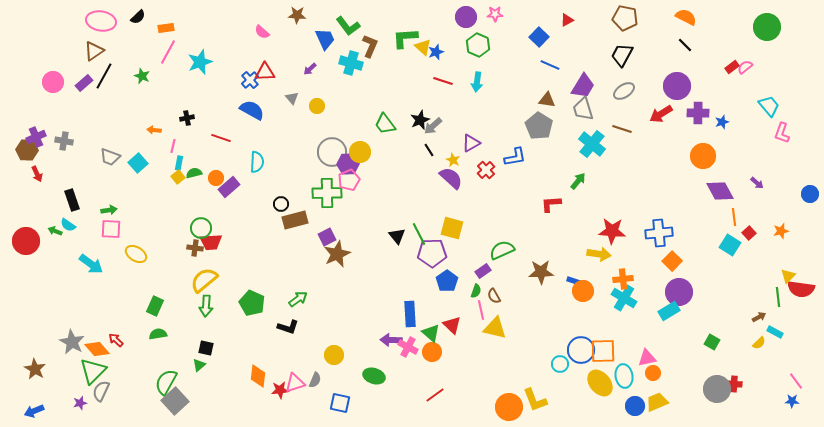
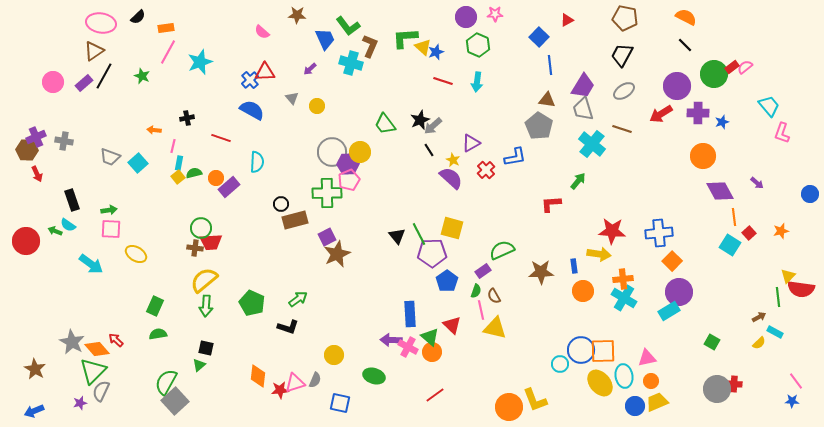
pink ellipse at (101, 21): moved 2 px down
green circle at (767, 27): moved 53 px left, 47 px down
blue line at (550, 65): rotated 60 degrees clockwise
blue rectangle at (574, 281): moved 15 px up; rotated 64 degrees clockwise
green triangle at (431, 333): moved 1 px left, 4 px down
orange circle at (653, 373): moved 2 px left, 8 px down
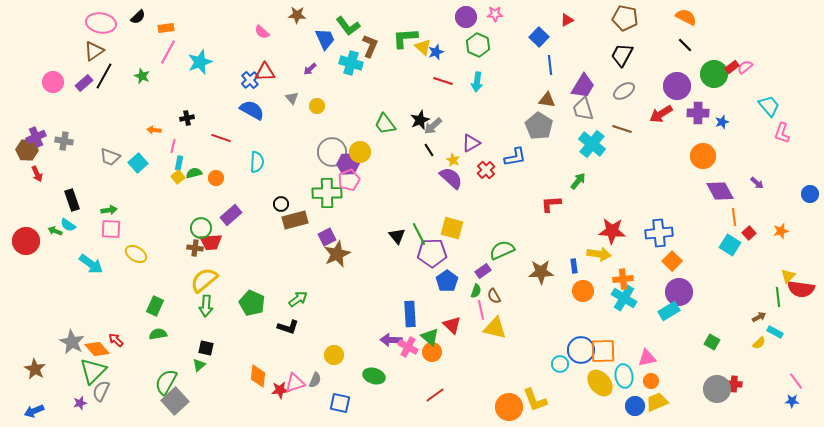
purple rectangle at (229, 187): moved 2 px right, 28 px down
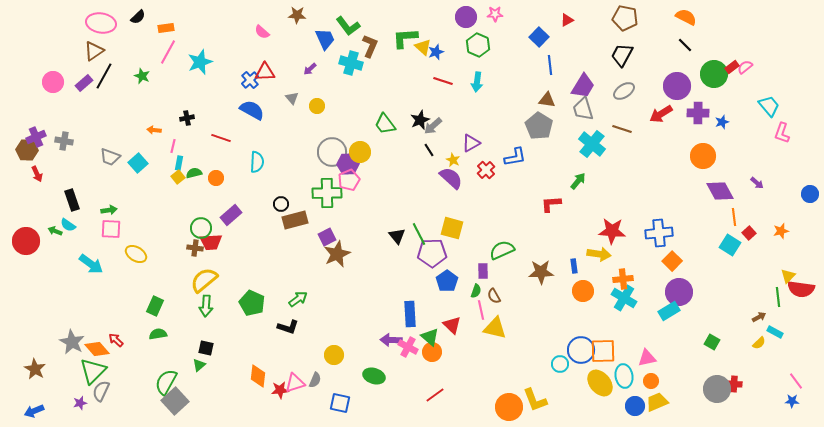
purple rectangle at (483, 271): rotated 56 degrees counterclockwise
